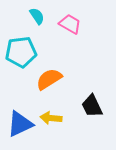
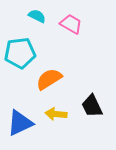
cyan semicircle: rotated 30 degrees counterclockwise
pink trapezoid: moved 1 px right
cyan pentagon: moved 1 px left, 1 px down
yellow arrow: moved 5 px right, 4 px up
blue triangle: moved 1 px up
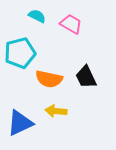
cyan pentagon: rotated 8 degrees counterclockwise
orange semicircle: rotated 136 degrees counterclockwise
black trapezoid: moved 6 px left, 29 px up
yellow arrow: moved 3 px up
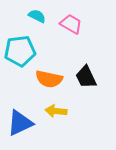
cyan pentagon: moved 2 px up; rotated 8 degrees clockwise
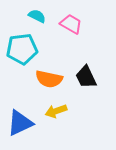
cyan pentagon: moved 2 px right, 2 px up
yellow arrow: rotated 25 degrees counterclockwise
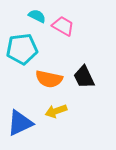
pink trapezoid: moved 8 px left, 2 px down
black trapezoid: moved 2 px left
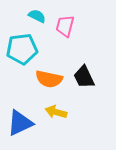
pink trapezoid: moved 2 px right; rotated 105 degrees counterclockwise
yellow arrow: moved 1 px down; rotated 35 degrees clockwise
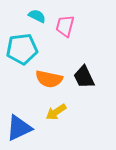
yellow arrow: rotated 50 degrees counterclockwise
blue triangle: moved 1 px left, 5 px down
